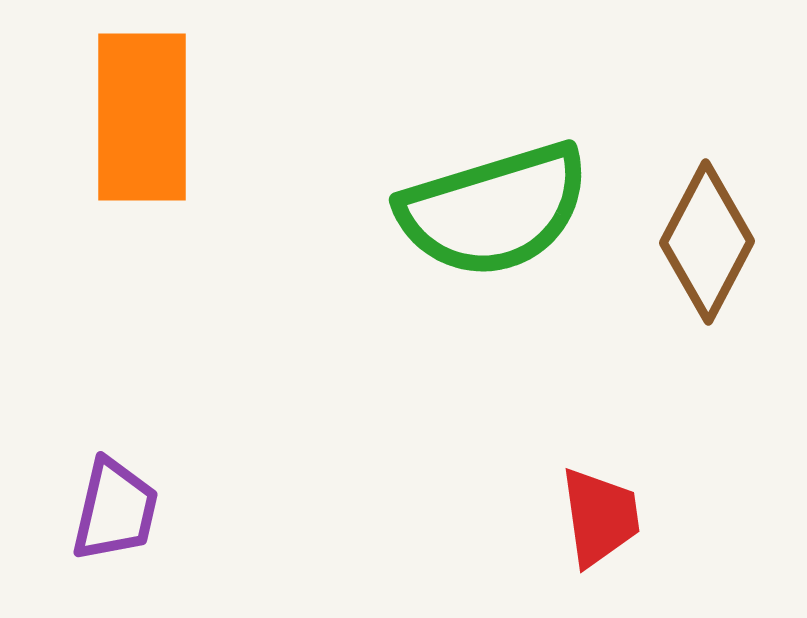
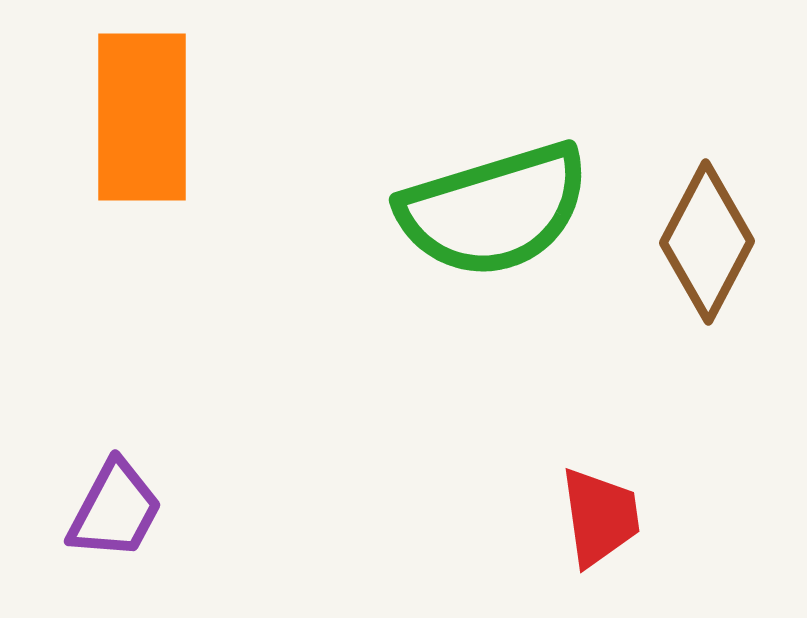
purple trapezoid: rotated 15 degrees clockwise
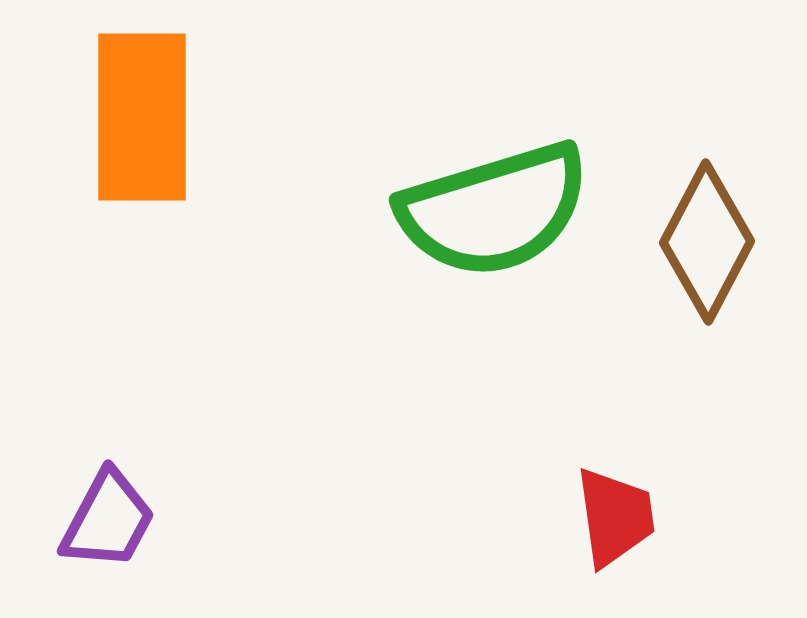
purple trapezoid: moved 7 px left, 10 px down
red trapezoid: moved 15 px right
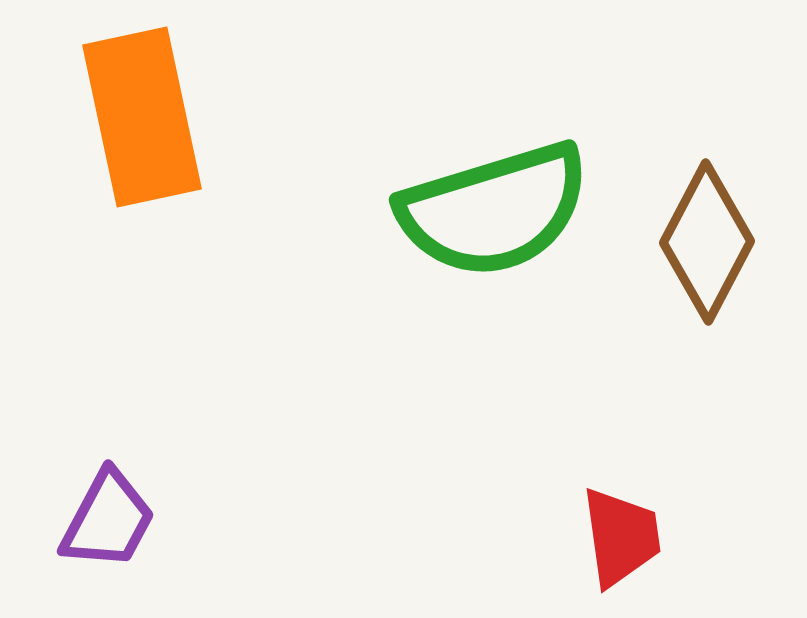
orange rectangle: rotated 12 degrees counterclockwise
red trapezoid: moved 6 px right, 20 px down
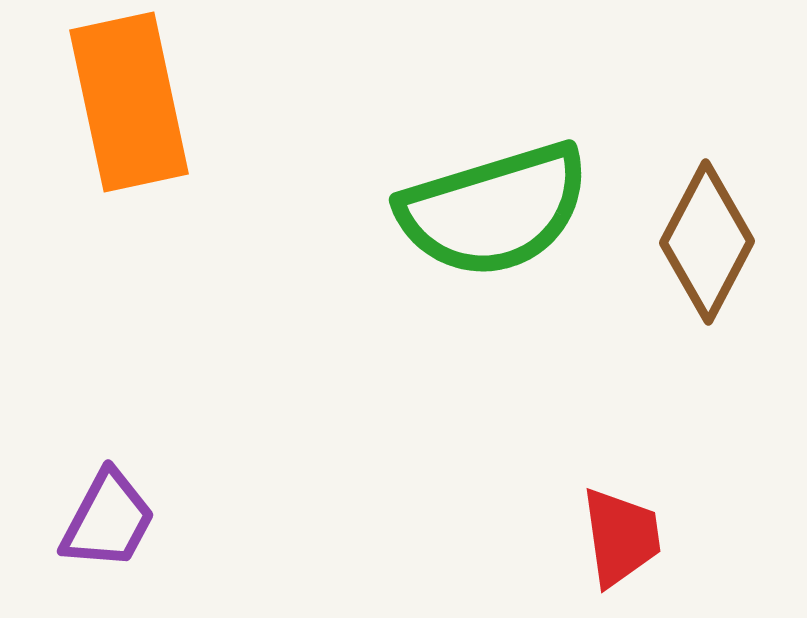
orange rectangle: moved 13 px left, 15 px up
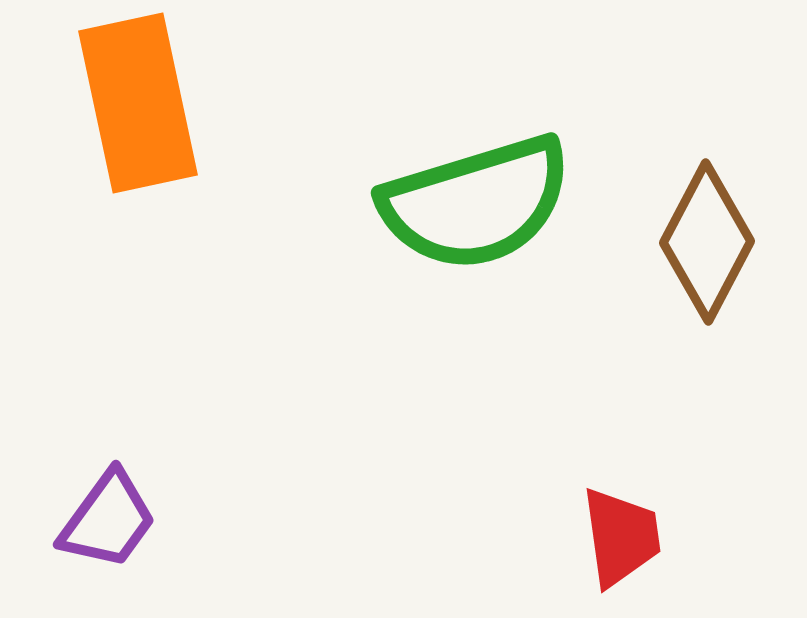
orange rectangle: moved 9 px right, 1 px down
green semicircle: moved 18 px left, 7 px up
purple trapezoid: rotated 8 degrees clockwise
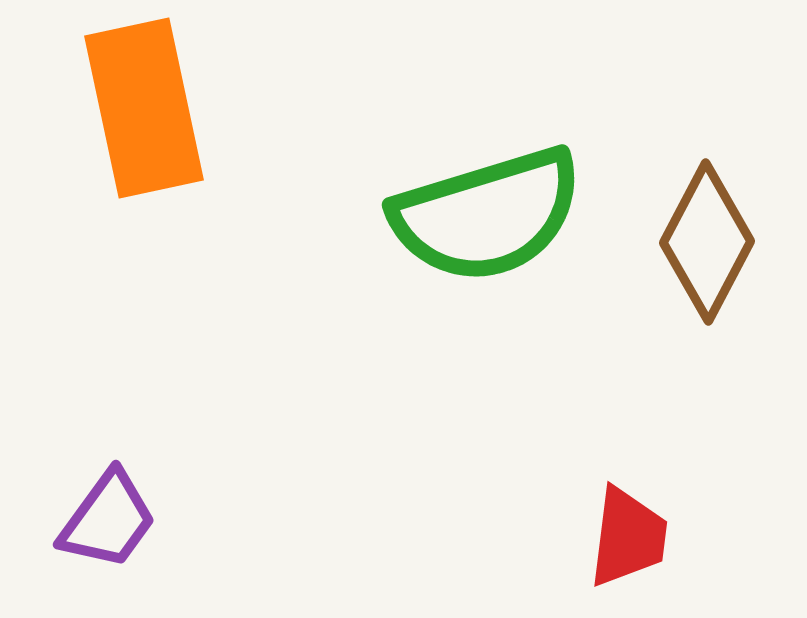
orange rectangle: moved 6 px right, 5 px down
green semicircle: moved 11 px right, 12 px down
red trapezoid: moved 7 px right; rotated 15 degrees clockwise
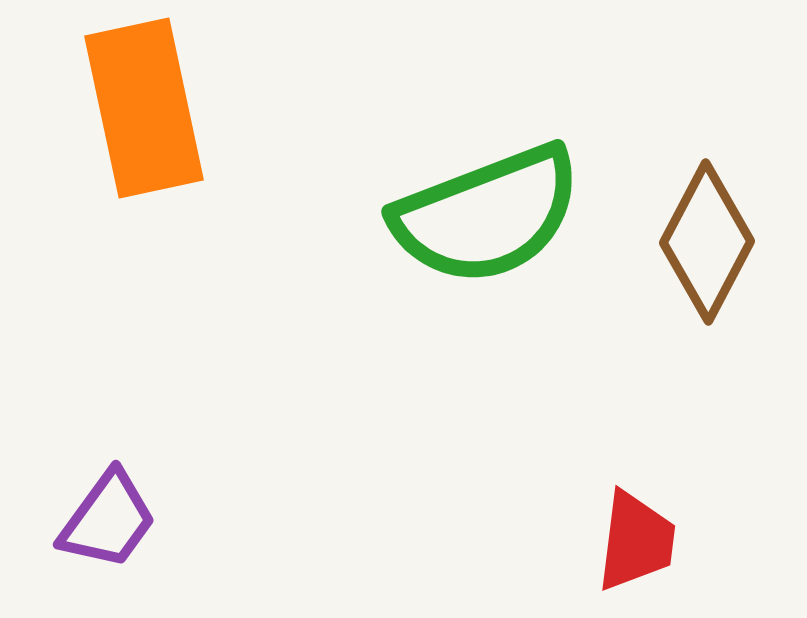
green semicircle: rotated 4 degrees counterclockwise
red trapezoid: moved 8 px right, 4 px down
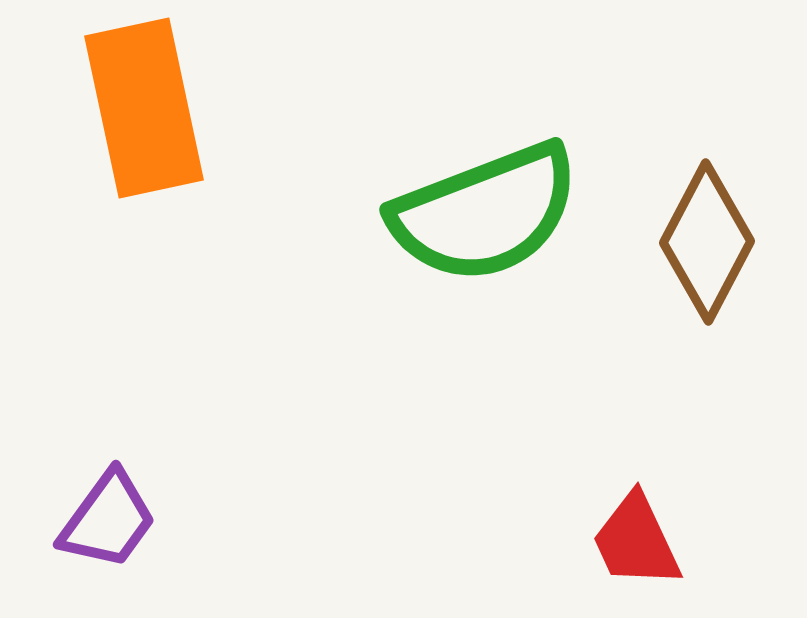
green semicircle: moved 2 px left, 2 px up
red trapezoid: rotated 148 degrees clockwise
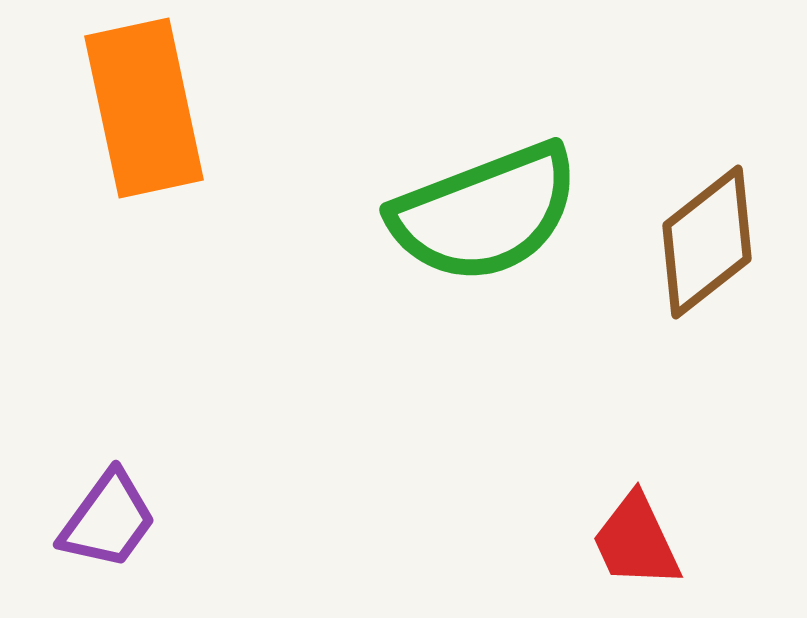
brown diamond: rotated 24 degrees clockwise
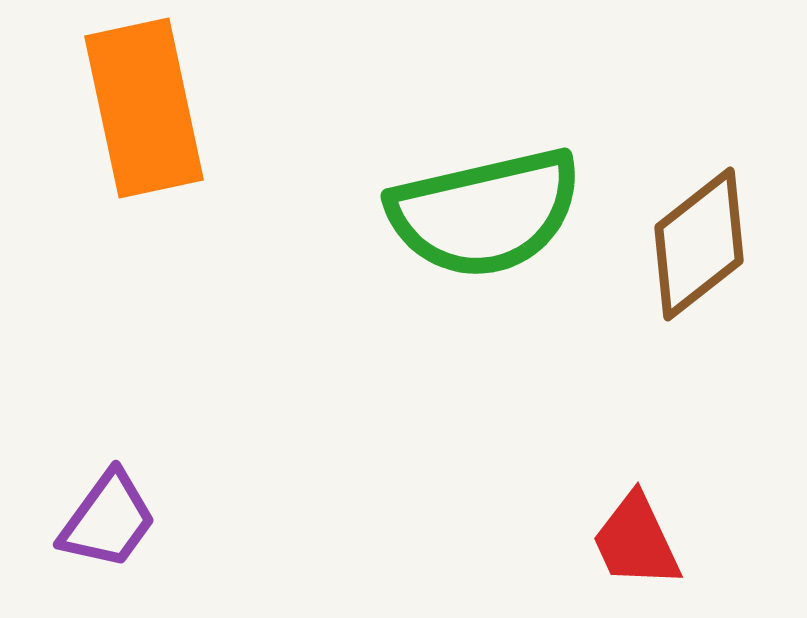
green semicircle: rotated 8 degrees clockwise
brown diamond: moved 8 px left, 2 px down
